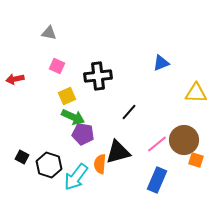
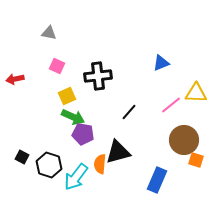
pink line: moved 14 px right, 39 px up
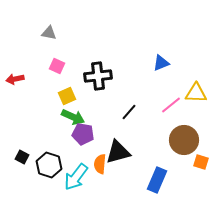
orange square: moved 5 px right, 2 px down
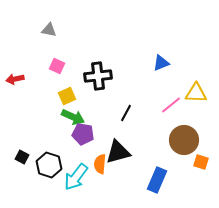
gray triangle: moved 3 px up
black line: moved 3 px left, 1 px down; rotated 12 degrees counterclockwise
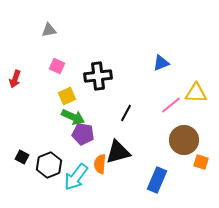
gray triangle: rotated 21 degrees counterclockwise
red arrow: rotated 60 degrees counterclockwise
black hexagon: rotated 20 degrees clockwise
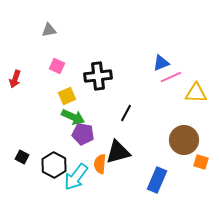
pink line: moved 28 px up; rotated 15 degrees clockwise
black hexagon: moved 5 px right; rotated 10 degrees counterclockwise
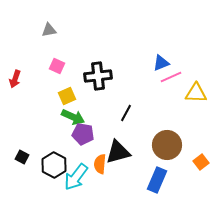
brown circle: moved 17 px left, 5 px down
orange square: rotated 35 degrees clockwise
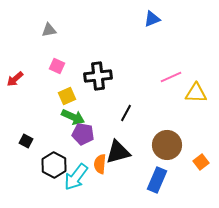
blue triangle: moved 9 px left, 44 px up
red arrow: rotated 30 degrees clockwise
black square: moved 4 px right, 16 px up
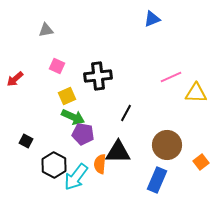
gray triangle: moved 3 px left
black triangle: rotated 16 degrees clockwise
